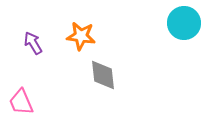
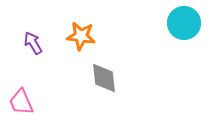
gray diamond: moved 1 px right, 3 px down
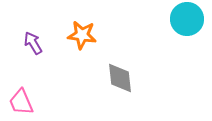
cyan circle: moved 3 px right, 4 px up
orange star: moved 1 px right, 1 px up
gray diamond: moved 16 px right
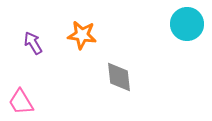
cyan circle: moved 5 px down
gray diamond: moved 1 px left, 1 px up
pink trapezoid: rotated 8 degrees counterclockwise
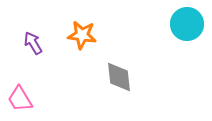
pink trapezoid: moved 1 px left, 3 px up
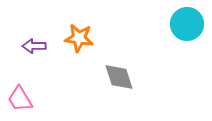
orange star: moved 3 px left, 3 px down
purple arrow: moved 1 px right, 3 px down; rotated 60 degrees counterclockwise
gray diamond: rotated 12 degrees counterclockwise
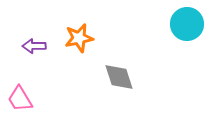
orange star: rotated 20 degrees counterclockwise
